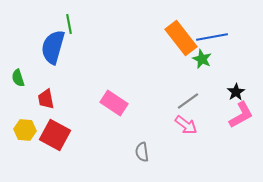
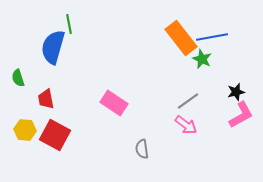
black star: rotated 18 degrees clockwise
gray semicircle: moved 3 px up
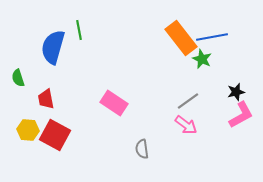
green line: moved 10 px right, 6 px down
yellow hexagon: moved 3 px right
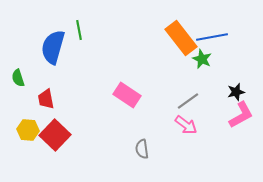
pink rectangle: moved 13 px right, 8 px up
red square: rotated 16 degrees clockwise
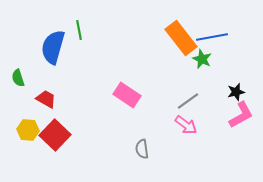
red trapezoid: rotated 130 degrees clockwise
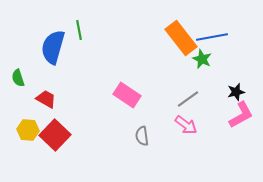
gray line: moved 2 px up
gray semicircle: moved 13 px up
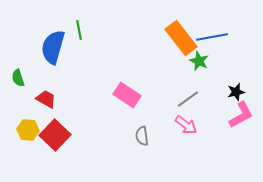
green star: moved 3 px left, 2 px down
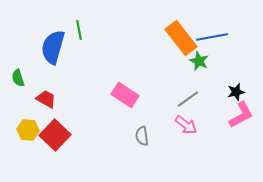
pink rectangle: moved 2 px left
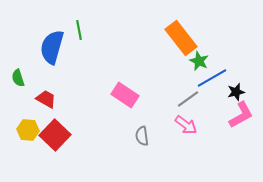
blue line: moved 41 px down; rotated 20 degrees counterclockwise
blue semicircle: moved 1 px left
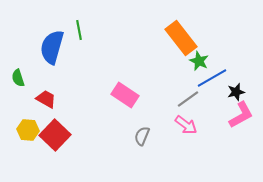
gray semicircle: rotated 30 degrees clockwise
